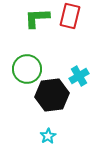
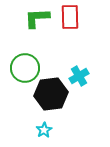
red rectangle: moved 1 px down; rotated 15 degrees counterclockwise
green circle: moved 2 px left, 1 px up
black hexagon: moved 1 px left, 1 px up
cyan star: moved 4 px left, 6 px up
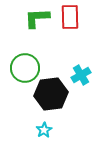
cyan cross: moved 2 px right, 1 px up
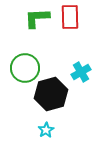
cyan cross: moved 3 px up
black hexagon: rotated 8 degrees counterclockwise
cyan star: moved 2 px right
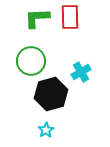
green circle: moved 6 px right, 7 px up
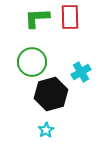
green circle: moved 1 px right, 1 px down
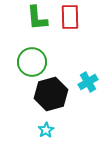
green L-shape: rotated 92 degrees counterclockwise
cyan cross: moved 7 px right, 10 px down
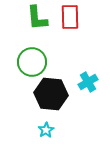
black hexagon: rotated 20 degrees clockwise
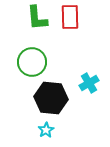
cyan cross: moved 1 px right, 1 px down
black hexagon: moved 4 px down
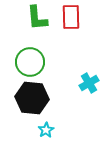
red rectangle: moved 1 px right
green circle: moved 2 px left
black hexagon: moved 19 px left
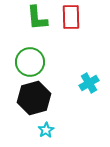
black hexagon: moved 2 px right; rotated 20 degrees counterclockwise
